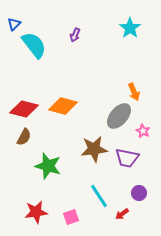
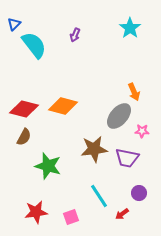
pink star: moved 1 px left; rotated 24 degrees counterclockwise
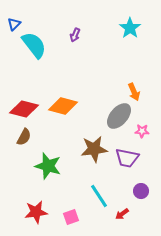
purple circle: moved 2 px right, 2 px up
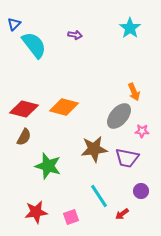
purple arrow: rotated 104 degrees counterclockwise
orange diamond: moved 1 px right, 1 px down
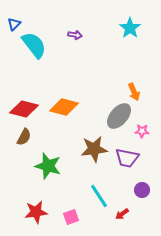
purple circle: moved 1 px right, 1 px up
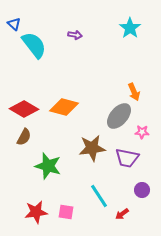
blue triangle: rotated 32 degrees counterclockwise
red diamond: rotated 16 degrees clockwise
pink star: moved 1 px down
brown star: moved 2 px left, 1 px up
pink square: moved 5 px left, 5 px up; rotated 28 degrees clockwise
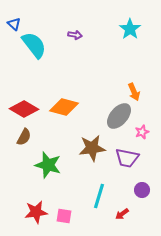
cyan star: moved 1 px down
pink star: rotated 24 degrees counterclockwise
green star: moved 1 px up
cyan line: rotated 50 degrees clockwise
pink square: moved 2 px left, 4 px down
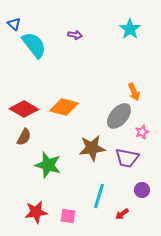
pink square: moved 4 px right
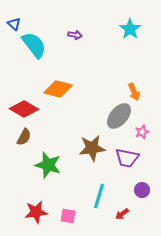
orange diamond: moved 6 px left, 18 px up
